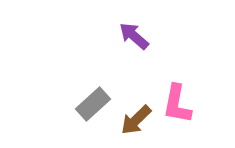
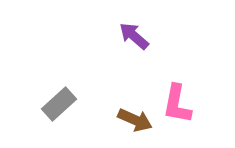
gray rectangle: moved 34 px left
brown arrow: moved 1 px left; rotated 112 degrees counterclockwise
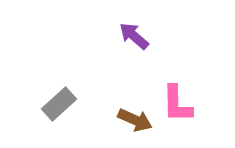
pink L-shape: rotated 12 degrees counterclockwise
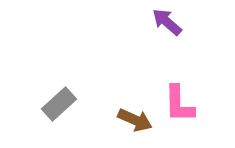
purple arrow: moved 33 px right, 14 px up
pink L-shape: moved 2 px right
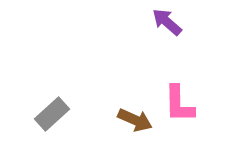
gray rectangle: moved 7 px left, 10 px down
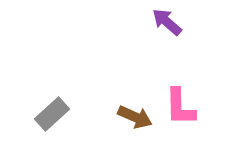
pink L-shape: moved 1 px right, 3 px down
brown arrow: moved 3 px up
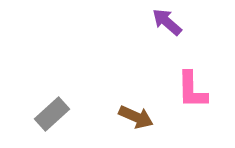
pink L-shape: moved 12 px right, 17 px up
brown arrow: moved 1 px right
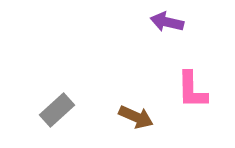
purple arrow: rotated 28 degrees counterclockwise
gray rectangle: moved 5 px right, 4 px up
